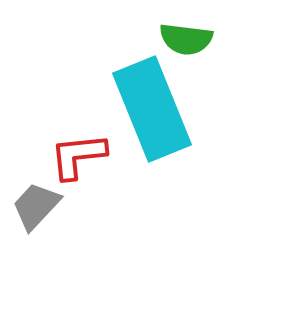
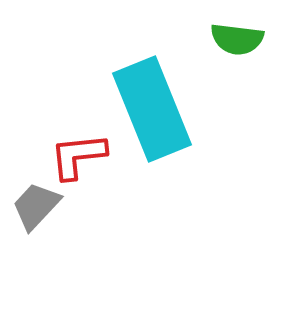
green semicircle: moved 51 px right
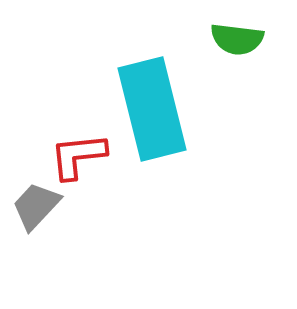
cyan rectangle: rotated 8 degrees clockwise
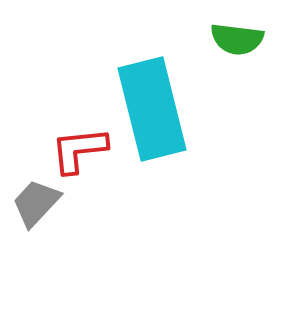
red L-shape: moved 1 px right, 6 px up
gray trapezoid: moved 3 px up
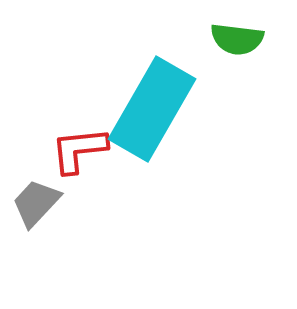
cyan rectangle: rotated 44 degrees clockwise
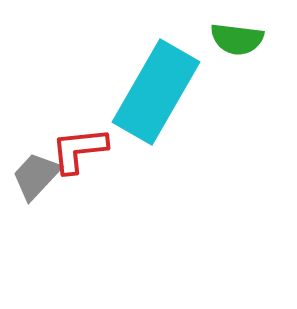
cyan rectangle: moved 4 px right, 17 px up
gray trapezoid: moved 27 px up
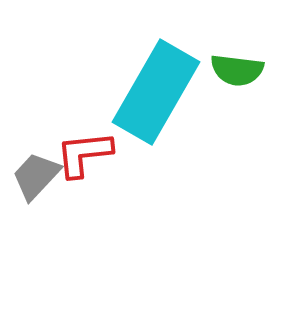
green semicircle: moved 31 px down
red L-shape: moved 5 px right, 4 px down
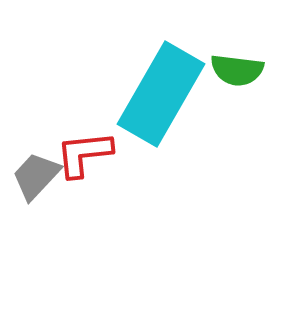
cyan rectangle: moved 5 px right, 2 px down
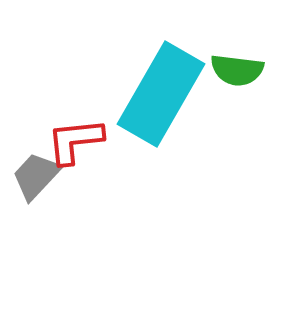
red L-shape: moved 9 px left, 13 px up
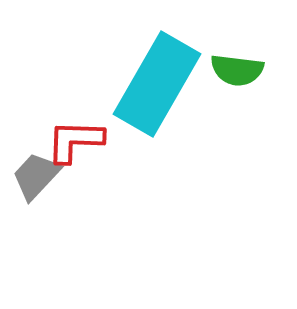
cyan rectangle: moved 4 px left, 10 px up
red L-shape: rotated 8 degrees clockwise
